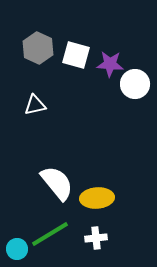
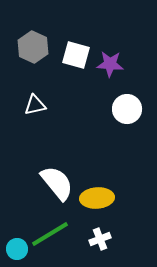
gray hexagon: moved 5 px left, 1 px up
white circle: moved 8 px left, 25 px down
white cross: moved 4 px right, 1 px down; rotated 15 degrees counterclockwise
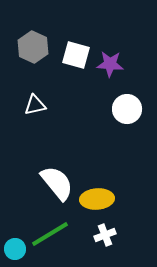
yellow ellipse: moved 1 px down
white cross: moved 5 px right, 4 px up
cyan circle: moved 2 px left
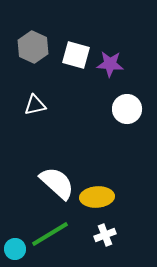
white semicircle: rotated 9 degrees counterclockwise
yellow ellipse: moved 2 px up
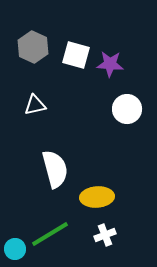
white semicircle: moved 2 px left, 14 px up; rotated 33 degrees clockwise
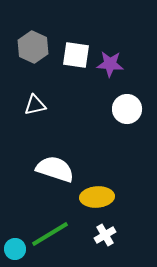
white square: rotated 8 degrees counterclockwise
white semicircle: rotated 57 degrees counterclockwise
white cross: rotated 10 degrees counterclockwise
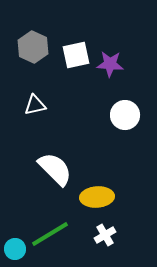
white square: rotated 20 degrees counterclockwise
white circle: moved 2 px left, 6 px down
white semicircle: rotated 27 degrees clockwise
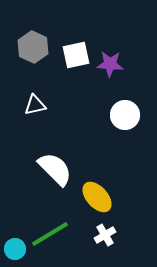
yellow ellipse: rotated 52 degrees clockwise
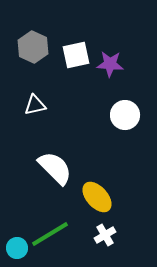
white semicircle: moved 1 px up
cyan circle: moved 2 px right, 1 px up
